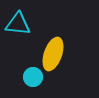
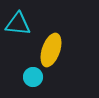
yellow ellipse: moved 2 px left, 4 px up
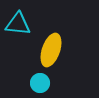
cyan circle: moved 7 px right, 6 px down
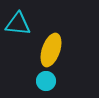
cyan circle: moved 6 px right, 2 px up
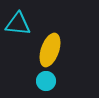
yellow ellipse: moved 1 px left
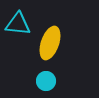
yellow ellipse: moved 7 px up
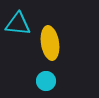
yellow ellipse: rotated 28 degrees counterclockwise
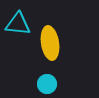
cyan circle: moved 1 px right, 3 px down
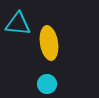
yellow ellipse: moved 1 px left
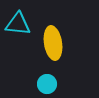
yellow ellipse: moved 4 px right
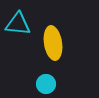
cyan circle: moved 1 px left
